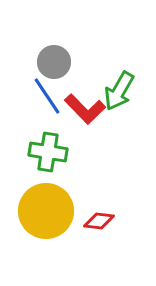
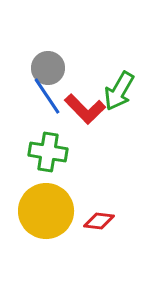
gray circle: moved 6 px left, 6 px down
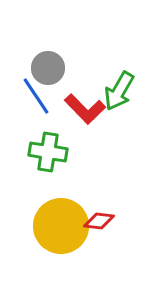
blue line: moved 11 px left
yellow circle: moved 15 px right, 15 px down
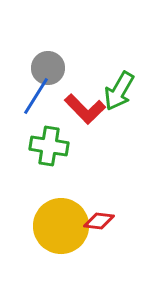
blue line: rotated 66 degrees clockwise
green cross: moved 1 px right, 6 px up
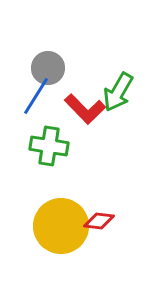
green arrow: moved 1 px left, 1 px down
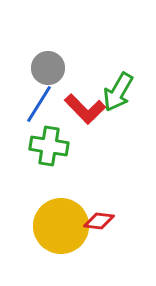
blue line: moved 3 px right, 8 px down
